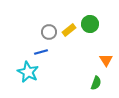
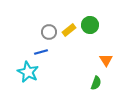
green circle: moved 1 px down
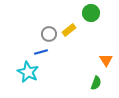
green circle: moved 1 px right, 12 px up
gray circle: moved 2 px down
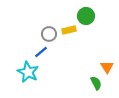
green circle: moved 5 px left, 3 px down
yellow rectangle: rotated 24 degrees clockwise
blue line: rotated 24 degrees counterclockwise
orange triangle: moved 1 px right, 7 px down
green semicircle: rotated 48 degrees counterclockwise
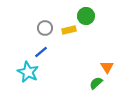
gray circle: moved 4 px left, 6 px up
green semicircle: rotated 104 degrees counterclockwise
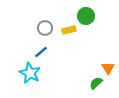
orange triangle: moved 1 px right, 1 px down
cyan star: moved 2 px right, 1 px down
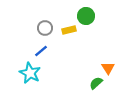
blue line: moved 1 px up
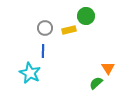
blue line: moved 2 px right; rotated 48 degrees counterclockwise
